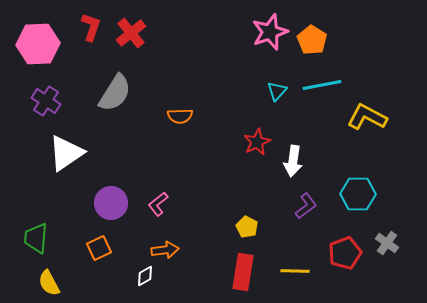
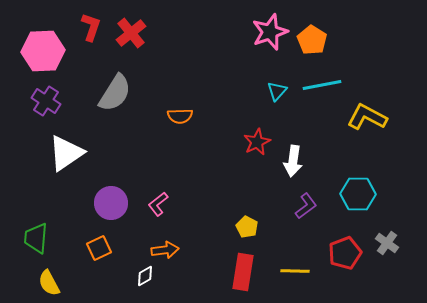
pink hexagon: moved 5 px right, 7 px down
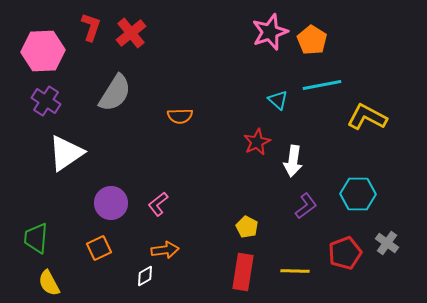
cyan triangle: moved 1 px right, 9 px down; rotated 30 degrees counterclockwise
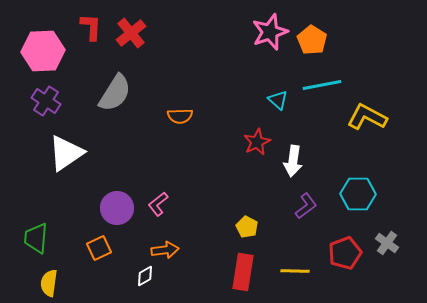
red L-shape: rotated 16 degrees counterclockwise
purple circle: moved 6 px right, 5 px down
yellow semicircle: rotated 36 degrees clockwise
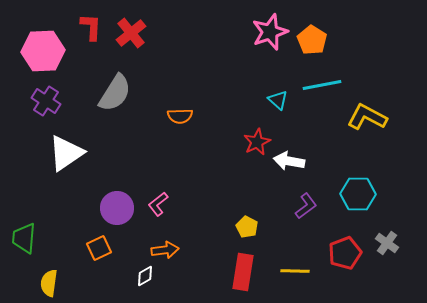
white arrow: moved 4 px left; rotated 92 degrees clockwise
green trapezoid: moved 12 px left
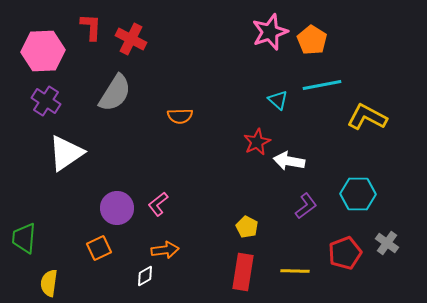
red cross: moved 6 px down; rotated 24 degrees counterclockwise
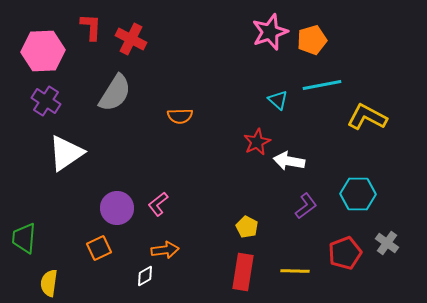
orange pentagon: rotated 24 degrees clockwise
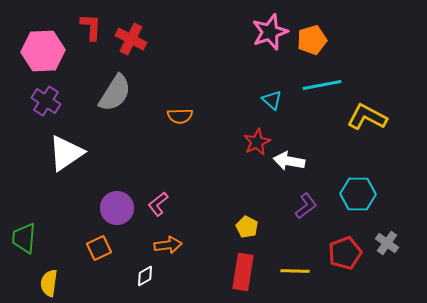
cyan triangle: moved 6 px left
orange arrow: moved 3 px right, 5 px up
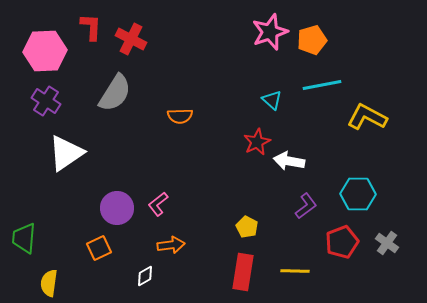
pink hexagon: moved 2 px right
orange arrow: moved 3 px right
red pentagon: moved 3 px left, 11 px up
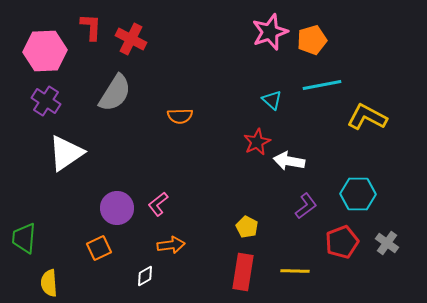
yellow semicircle: rotated 12 degrees counterclockwise
